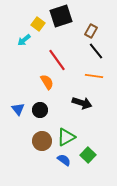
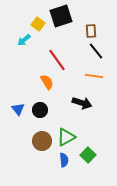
brown rectangle: rotated 32 degrees counterclockwise
blue semicircle: rotated 48 degrees clockwise
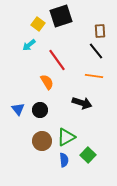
brown rectangle: moved 9 px right
cyan arrow: moved 5 px right, 5 px down
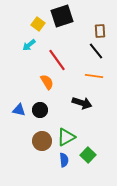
black square: moved 1 px right
blue triangle: moved 1 px right, 1 px down; rotated 40 degrees counterclockwise
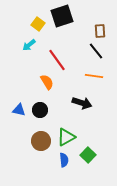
brown circle: moved 1 px left
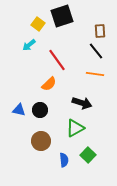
orange line: moved 1 px right, 2 px up
orange semicircle: moved 2 px right, 2 px down; rotated 77 degrees clockwise
green triangle: moved 9 px right, 9 px up
